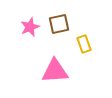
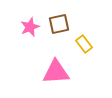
yellow rectangle: rotated 18 degrees counterclockwise
pink triangle: moved 1 px right, 1 px down
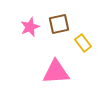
yellow rectangle: moved 1 px left, 1 px up
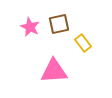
pink star: rotated 24 degrees counterclockwise
pink triangle: moved 2 px left, 1 px up
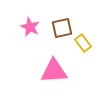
brown square: moved 3 px right, 4 px down
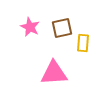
yellow rectangle: rotated 42 degrees clockwise
pink triangle: moved 2 px down
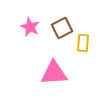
brown square: rotated 15 degrees counterclockwise
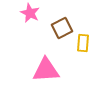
pink star: moved 14 px up
pink triangle: moved 8 px left, 3 px up
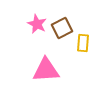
pink star: moved 7 px right, 11 px down
